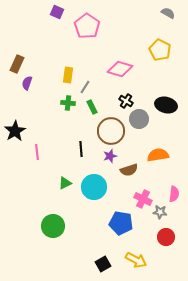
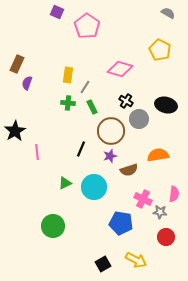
black line: rotated 28 degrees clockwise
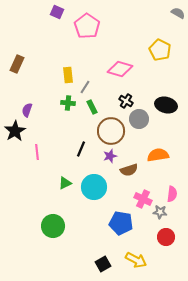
gray semicircle: moved 10 px right
yellow rectangle: rotated 14 degrees counterclockwise
purple semicircle: moved 27 px down
pink semicircle: moved 2 px left
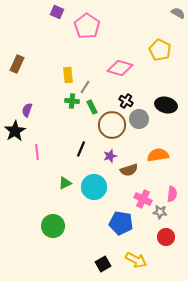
pink diamond: moved 1 px up
green cross: moved 4 px right, 2 px up
brown circle: moved 1 px right, 6 px up
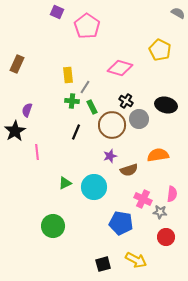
black line: moved 5 px left, 17 px up
black square: rotated 14 degrees clockwise
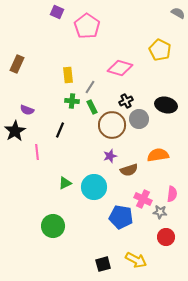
gray line: moved 5 px right
black cross: rotated 32 degrees clockwise
purple semicircle: rotated 88 degrees counterclockwise
black line: moved 16 px left, 2 px up
blue pentagon: moved 6 px up
